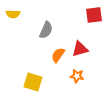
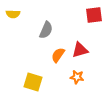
red triangle: moved 1 px down
orange star: moved 1 px down
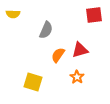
orange star: rotated 24 degrees clockwise
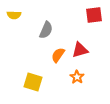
yellow semicircle: moved 1 px right, 1 px down
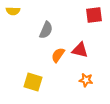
yellow semicircle: moved 1 px left, 4 px up
red triangle: rotated 30 degrees clockwise
orange star: moved 9 px right, 3 px down; rotated 24 degrees counterclockwise
